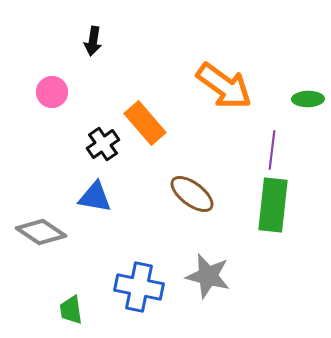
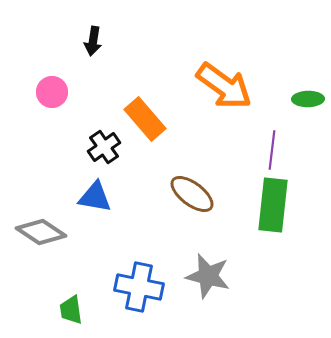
orange rectangle: moved 4 px up
black cross: moved 1 px right, 3 px down
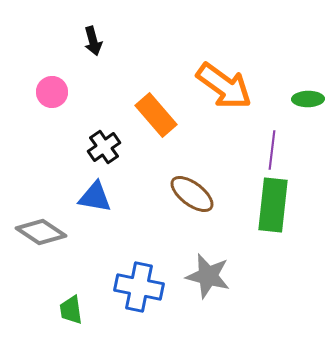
black arrow: rotated 24 degrees counterclockwise
orange rectangle: moved 11 px right, 4 px up
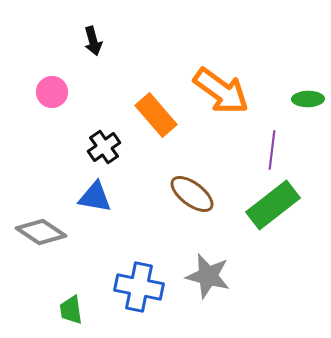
orange arrow: moved 3 px left, 5 px down
green rectangle: rotated 46 degrees clockwise
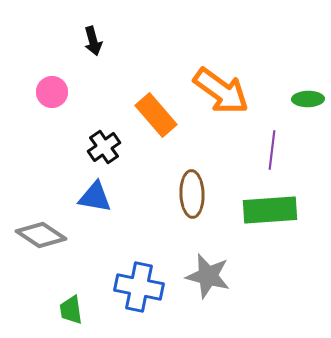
brown ellipse: rotated 51 degrees clockwise
green rectangle: moved 3 px left, 5 px down; rotated 34 degrees clockwise
gray diamond: moved 3 px down
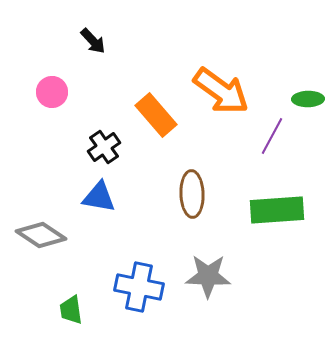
black arrow: rotated 28 degrees counterclockwise
purple line: moved 14 px up; rotated 21 degrees clockwise
blue triangle: moved 4 px right
green rectangle: moved 7 px right
gray star: rotated 12 degrees counterclockwise
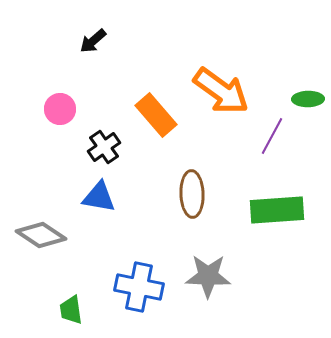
black arrow: rotated 92 degrees clockwise
pink circle: moved 8 px right, 17 px down
